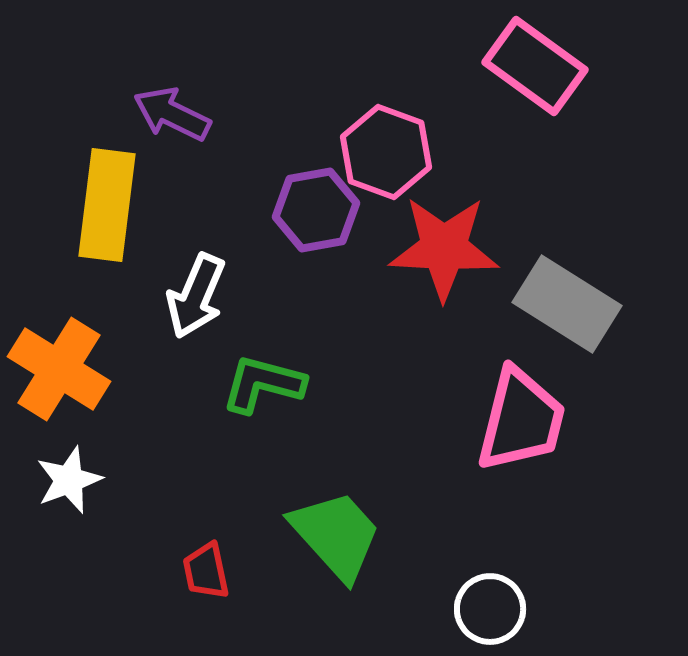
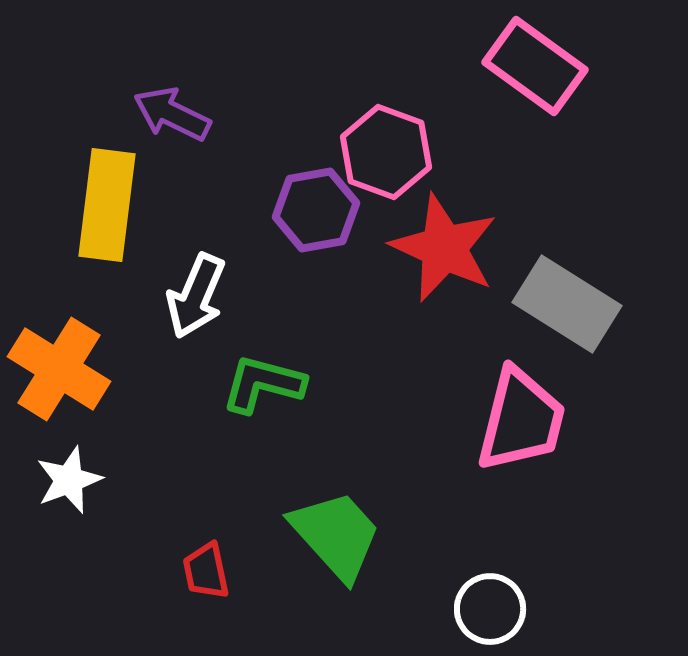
red star: rotated 22 degrees clockwise
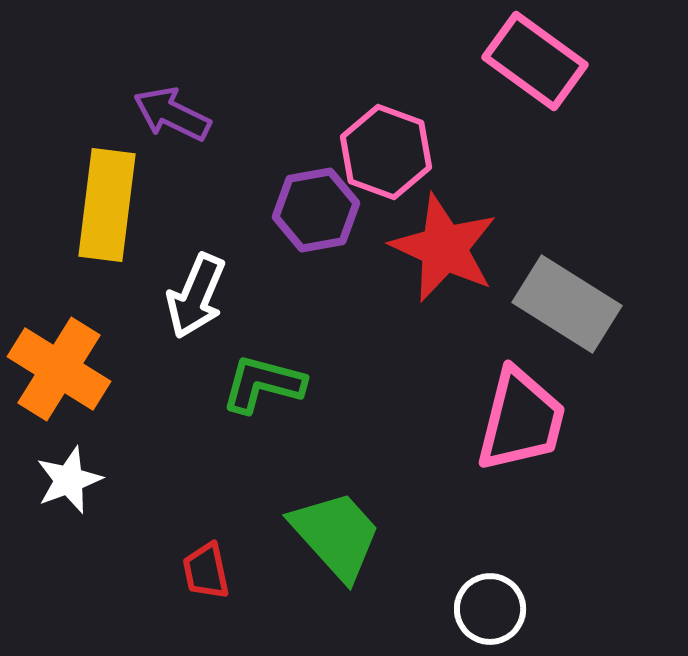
pink rectangle: moved 5 px up
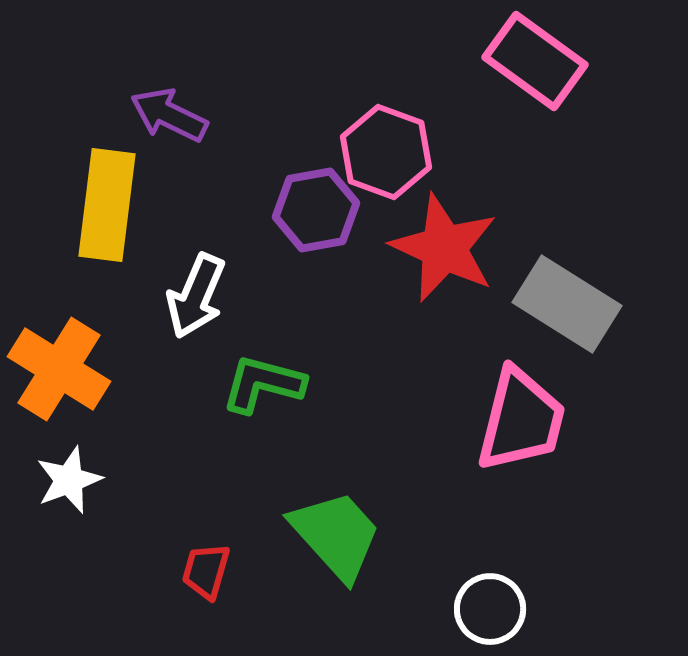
purple arrow: moved 3 px left, 1 px down
red trapezoid: rotated 28 degrees clockwise
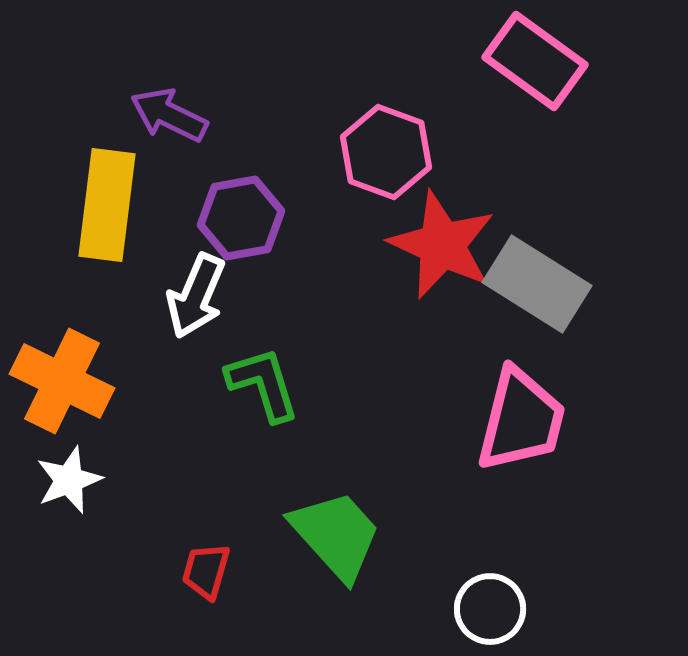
purple hexagon: moved 75 px left, 8 px down
red star: moved 2 px left, 3 px up
gray rectangle: moved 30 px left, 20 px up
orange cross: moved 3 px right, 12 px down; rotated 6 degrees counterclockwise
green L-shape: rotated 58 degrees clockwise
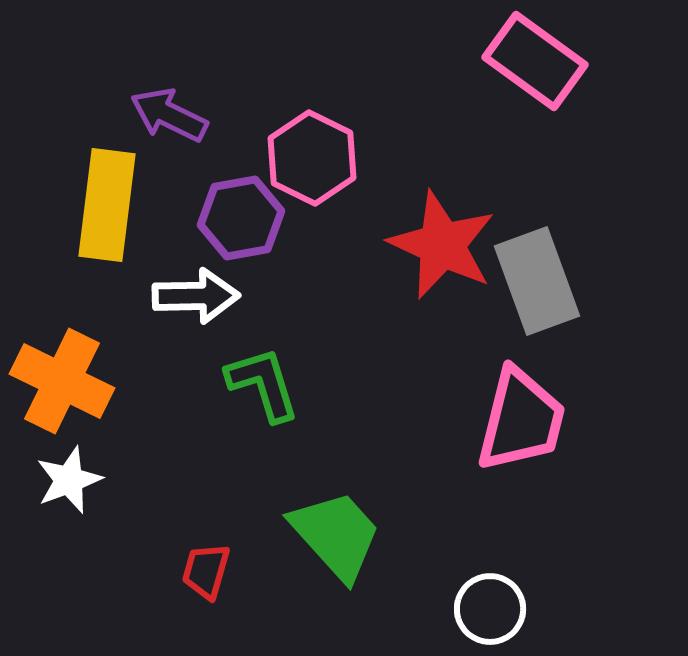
pink hexagon: moved 74 px left, 6 px down; rotated 6 degrees clockwise
gray rectangle: moved 3 px up; rotated 38 degrees clockwise
white arrow: rotated 114 degrees counterclockwise
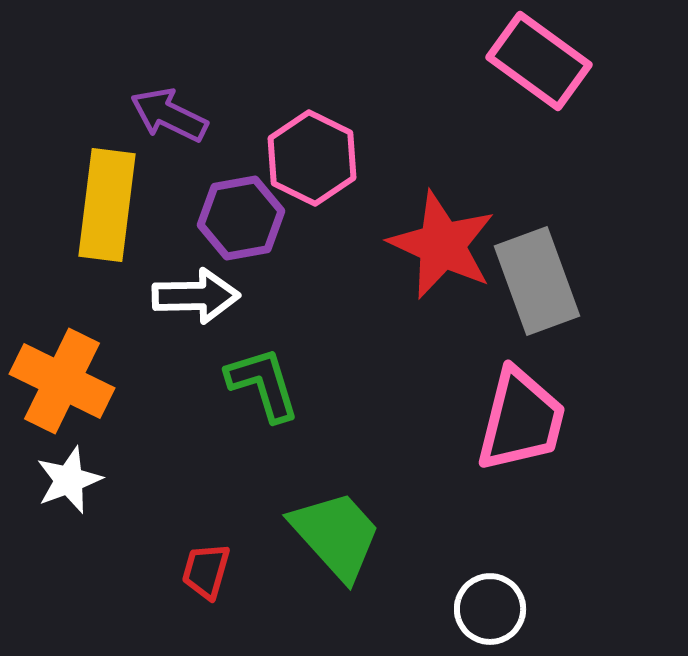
pink rectangle: moved 4 px right
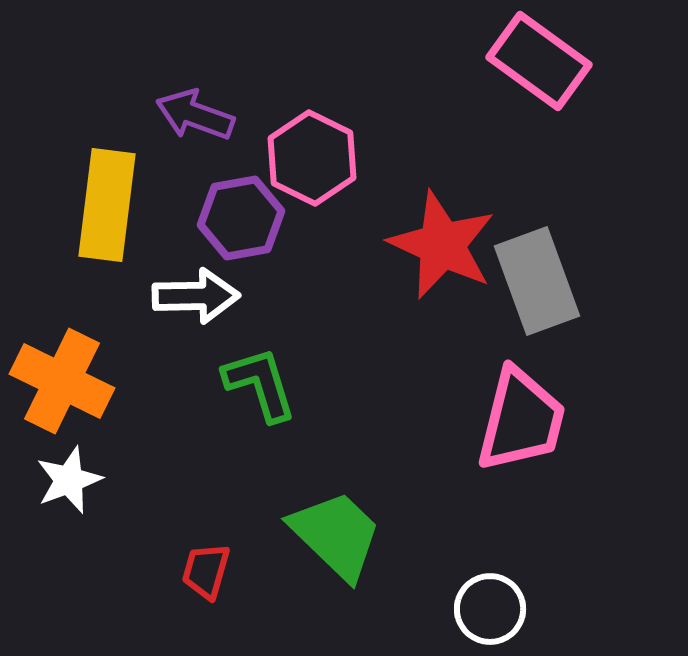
purple arrow: moved 26 px right; rotated 6 degrees counterclockwise
green L-shape: moved 3 px left
green trapezoid: rotated 4 degrees counterclockwise
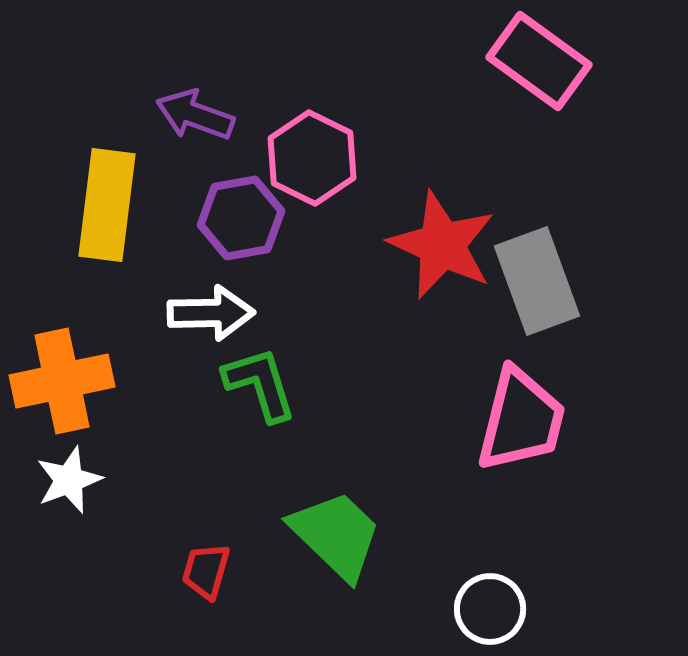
white arrow: moved 15 px right, 17 px down
orange cross: rotated 38 degrees counterclockwise
